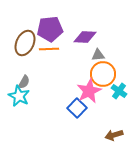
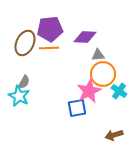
orange line: moved 1 px up
blue square: rotated 36 degrees clockwise
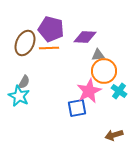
purple pentagon: moved 1 px right; rotated 20 degrees clockwise
orange circle: moved 1 px right, 3 px up
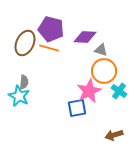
orange line: rotated 18 degrees clockwise
gray triangle: moved 3 px right, 5 px up; rotated 24 degrees clockwise
gray semicircle: rotated 24 degrees counterclockwise
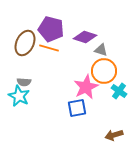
purple diamond: rotated 15 degrees clockwise
gray semicircle: rotated 88 degrees clockwise
pink star: moved 3 px left, 4 px up
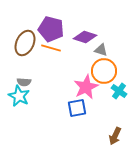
orange line: moved 2 px right
brown arrow: moved 1 px right, 1 px down; rotated 48 degrees counterclockwise
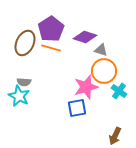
purple pentagon: rotated 25 degrees clockwise
pink star: rotated 10 degrees clockwise
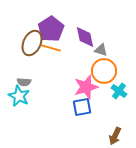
purple diamond: rotated 60 degrees clockwise
brown ellipse: moved 7 px right
blue square: moved 5 px right, 1 px up
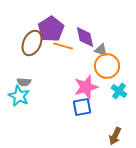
orange line: moved 12 px right, 2 px up
orange circle: moved 3 px right, 5 px up
